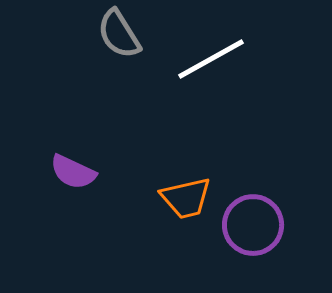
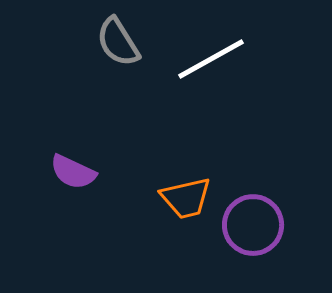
gray semicircle: moved 1 px left, 8 px down
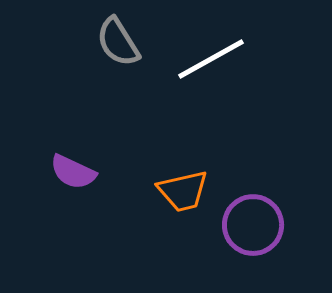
orange trapezoid: moved 3 px left, 7 px up
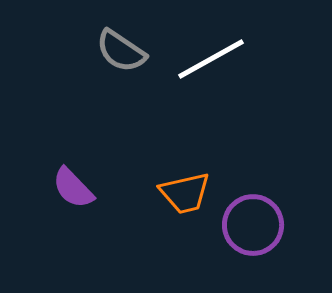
gray semicircle: moved 3 px right, 9 px down; rotated 24 degrees counterclockwise
purple semicircle: moved 16 px down; rotated 21 degrees clockwise
orange trapezoid: moved 2 px right, 2 px down
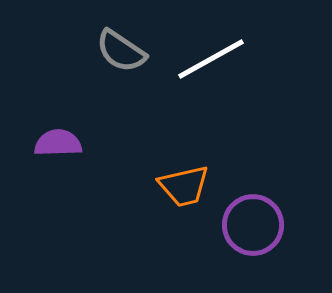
purple semicircle: moved 15 px left, 45 px up; rotated 132 degrees clockwise
orange trapezoid: moved 1 px left, 7 px up
